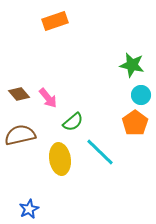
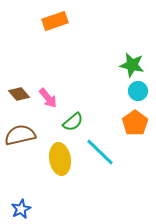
cyan circle: moved 3 px left, 4 px up
blue star: moved 8 px left
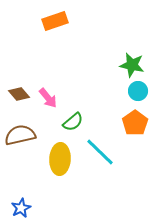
yellow ellipse: rotated 12 degrees clockwise
blue star: moved 1 px up
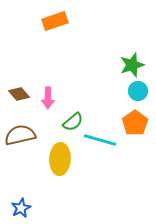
green star: rotated 30 degrees counterclockwise
pink arrow: rotated 40 degrees clockwise
cyan line: moved 12 px up; rotated 28 degrees counterclockwise
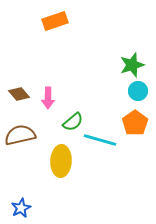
yellow ellipse: moved 1 px right, 2 px down
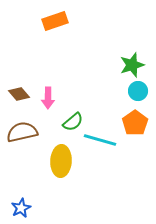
brown semicircle: moved 2 px right, 3 px up
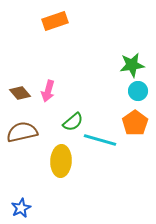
green star: rotated 10 degrees clockwise
brown diamond: moved 1 px right, 1 px up
pink arrow: moved 7 px up; rotated 15 degrees clockwise
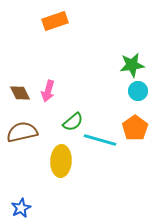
brown diamond: rotated 15 degrees clockwise
orange pentagon: moved 5 px down
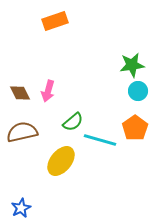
yellow ellipse: rotated 36 degrees clockwise
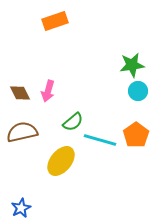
orange pentagon: moved 1 px right, 7 px down
